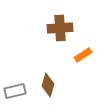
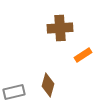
gray rectangle: moved 1 px left, 1 px down
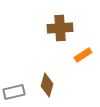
brown diamond: moved 1 px left
